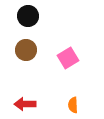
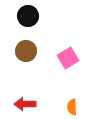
brown circle: moved 1 px down
orange semicircle: moved 1 px left, 2 px down
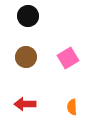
brown circle: moved 6 px down
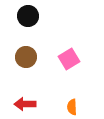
pink square: moved 1 px right, 1 px down
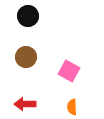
pink square: moved 12 px down; rotated 30 degrees counterclockwise
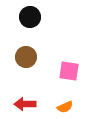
black circle: moved 2 px right, 1 px down
pink square: rotated 20 degrees counterclockwise
orange semicircle: moved 7 px left; rotated 112 degrees counterclockwise
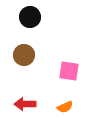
brown circle: moved 2 px left, 2 px up
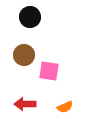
pink square: moved 20 px left
